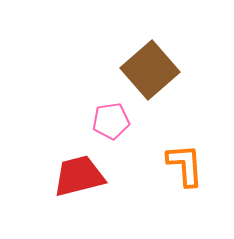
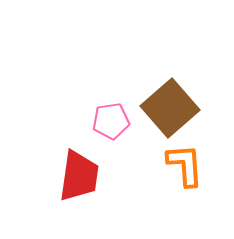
brown square: moved 20 px right, 38 px down
red trapezoid: rotated 112 degrees clockwise
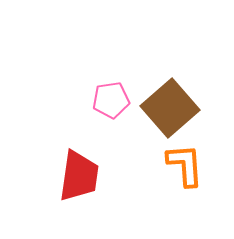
pink pentagon: moved 21 px up
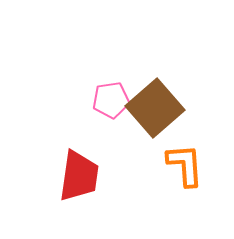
brown square: moved 15 px left
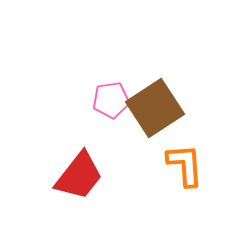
brown square: rotated 8 degrees clockwise
red trapezoid: rotated 30 degrees clockwise
